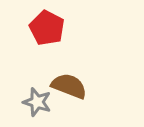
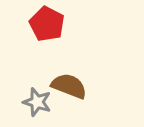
red pentagon: moved 4 px up
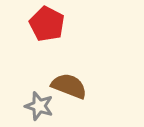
gray star: moved 2 px right, 4 px down
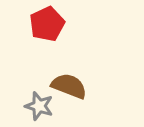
red pentagon: rotated 20 degrees clockwise
